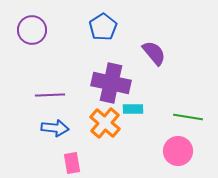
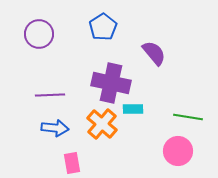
purple circle: moved 7 px right, 4 px down
orange cross: moved 3 px left, 1 px down
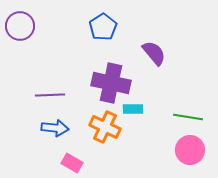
purple circle: moved 19 px left, 8 px up
orange cross: moved 3 px right, 3 px down; rotated 16 degrees counterclockwise
pink circle: moved 12 px right, 1 px up
pink rectangle: rotated 50 degrees counterclockwise
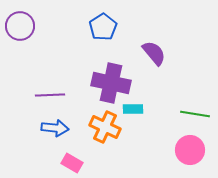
green line: moved 7 px right, 3 px up
